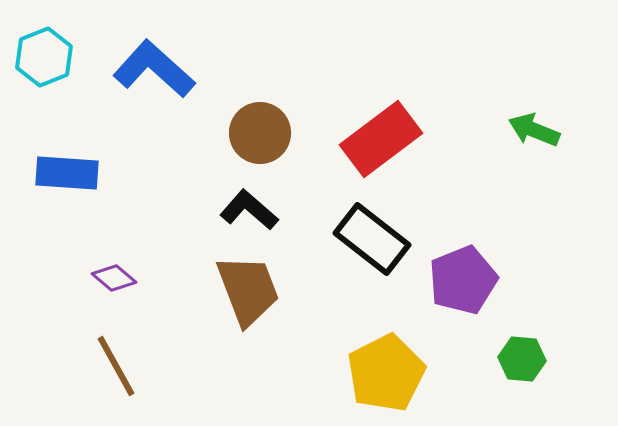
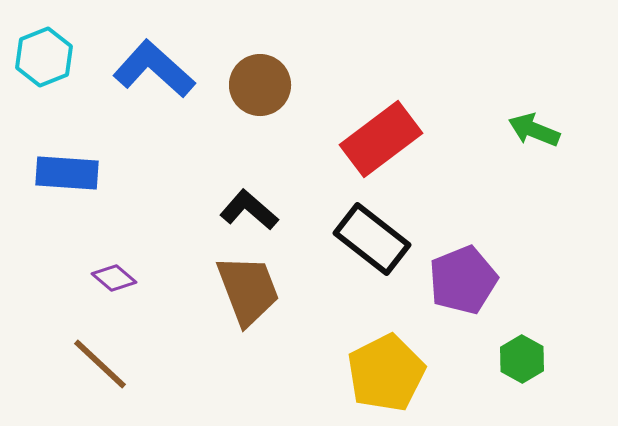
brown circle: moved 48 px up
green hexagon: rotated 24 degrees clockwise
brown line: moved 16 px left, 2 px up; rotated 18 degrees counterclockwise
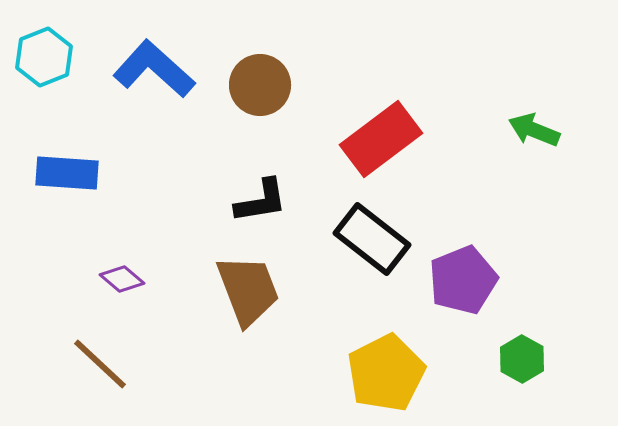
black L-shape: moved 12 px right, 9 px up; rotated 130 degrees clockwise
purple diamond: moved 8 px right, 1 px down
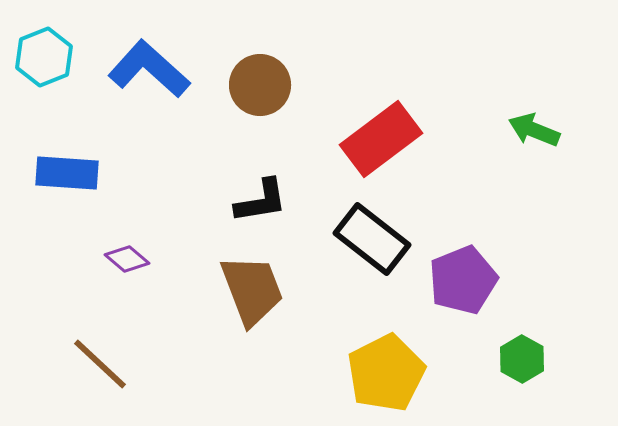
blue L-shape: moved 5 px left
purple diamond: moved 5 px right, 20 px up
brown trapezoid: moved 4 px right
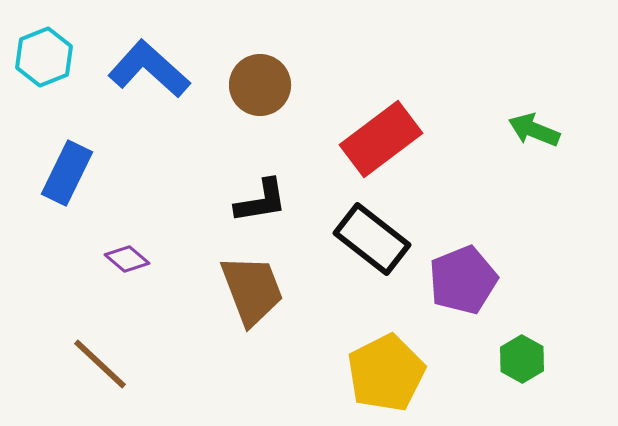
blue rectangle: rotated 68 degrees counterclockwise
